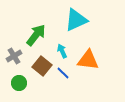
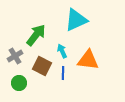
gray cross: moved 1 px right
brown square: rotated 12 degrees counterclockwise
blue line: rotated 48 degrees clockwise
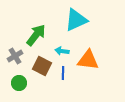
cyan arrow: rotated 56 degrees counterclockwise
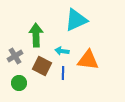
green arrow: rotated 40 degrees counterclockwise
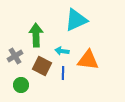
green circle: moved 2 px right, 2 px down
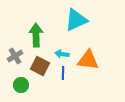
cyan arrow: moved 3 px down
brown square: moved 2 px left
